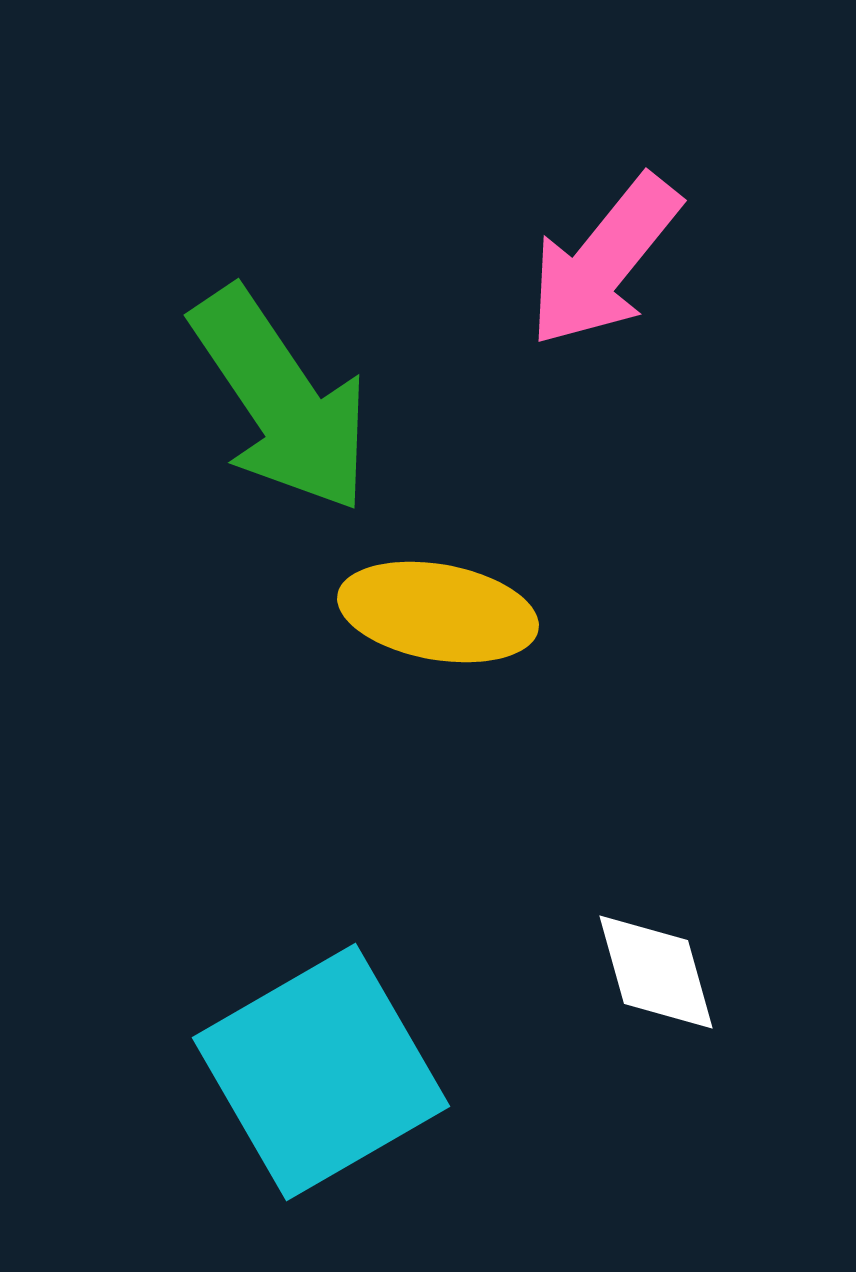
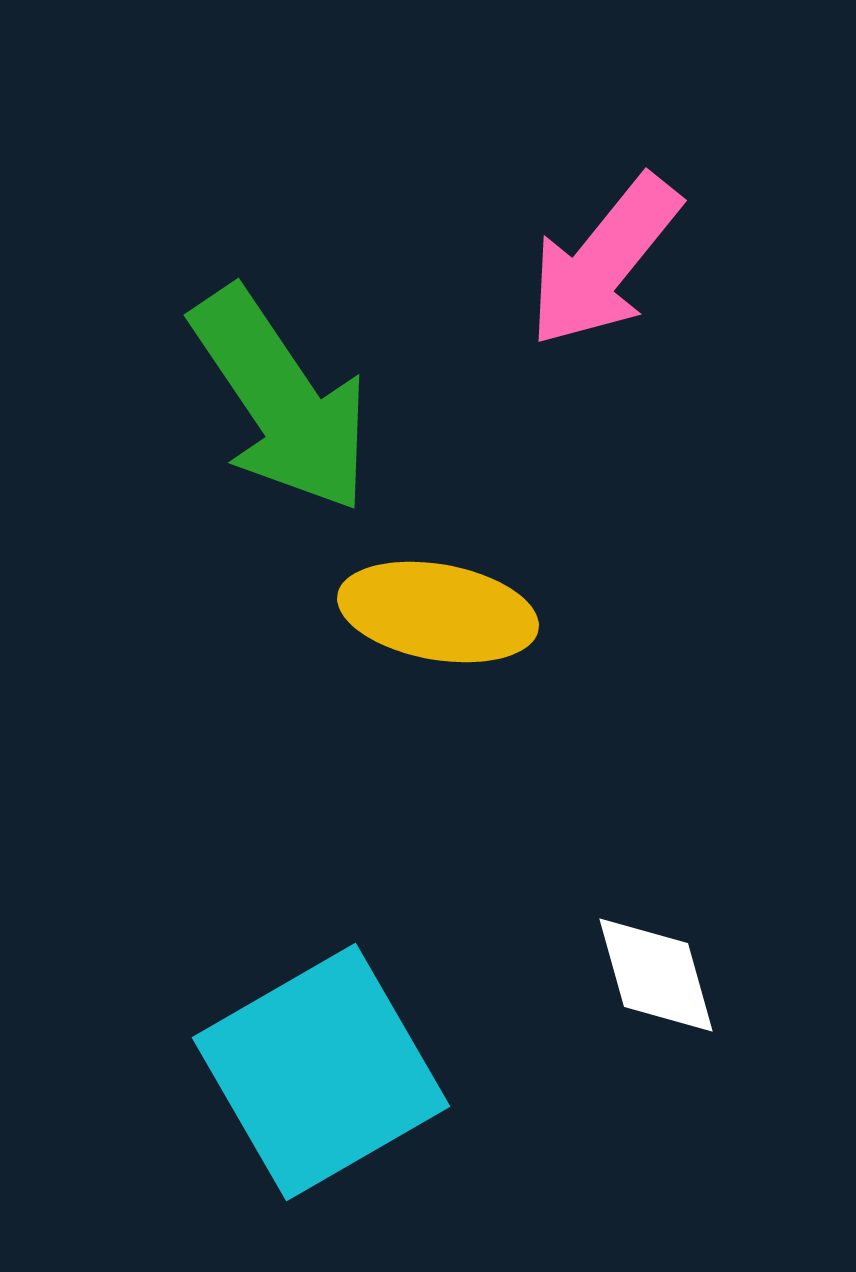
white diamond: moved 3 px down
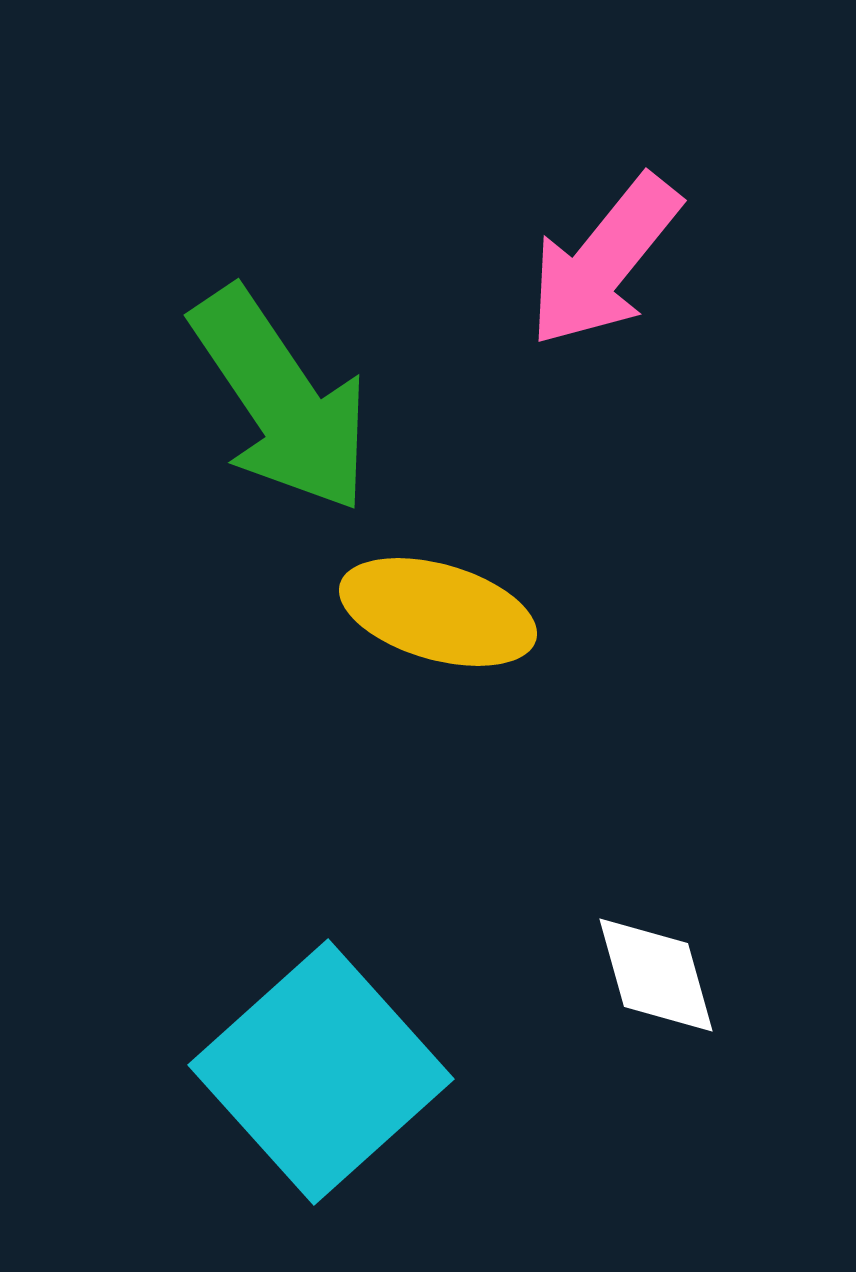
yellow ellipse: rotated 6 degrees clockwise
cyan square: rotated 12 degrees counterclockwise
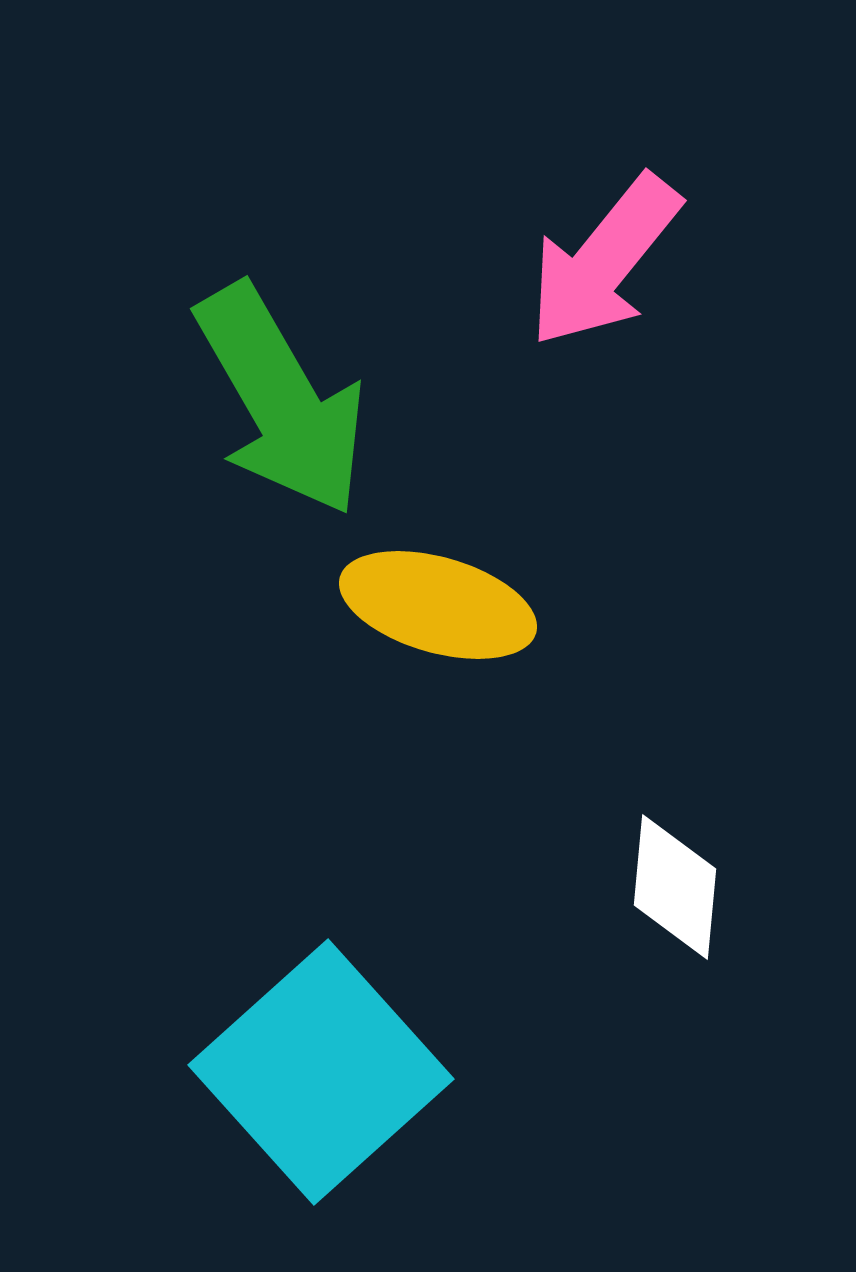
green arrow: rotated 4 degrees clockwise
yellow ellipse: moved 7 px up
white diamond: moved 19 px right, 88 px up; rotated 21 degrees clockwise
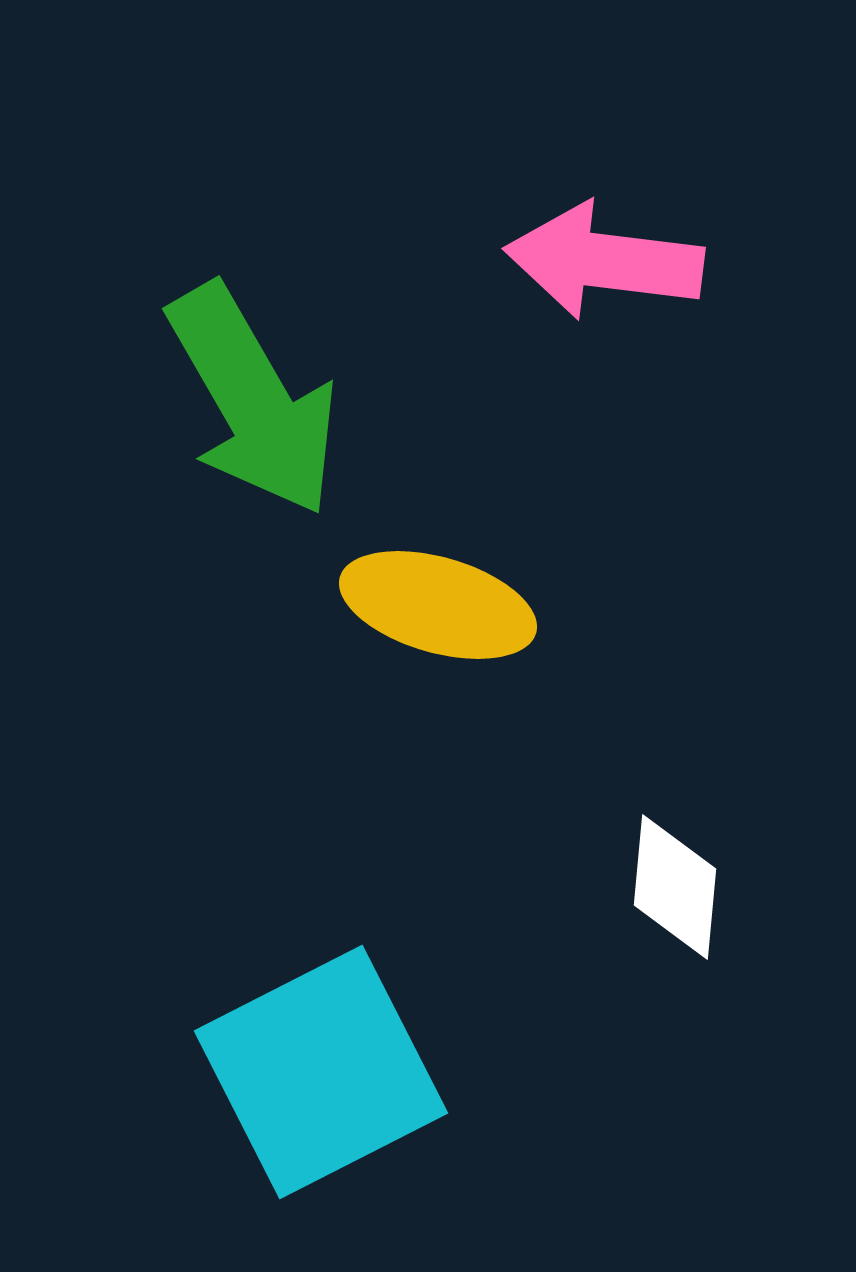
pink arrow: rotated 58 degrees clockwise
green arrow: moved 28 px left
cyan square: rotated 15 degrees clockwise
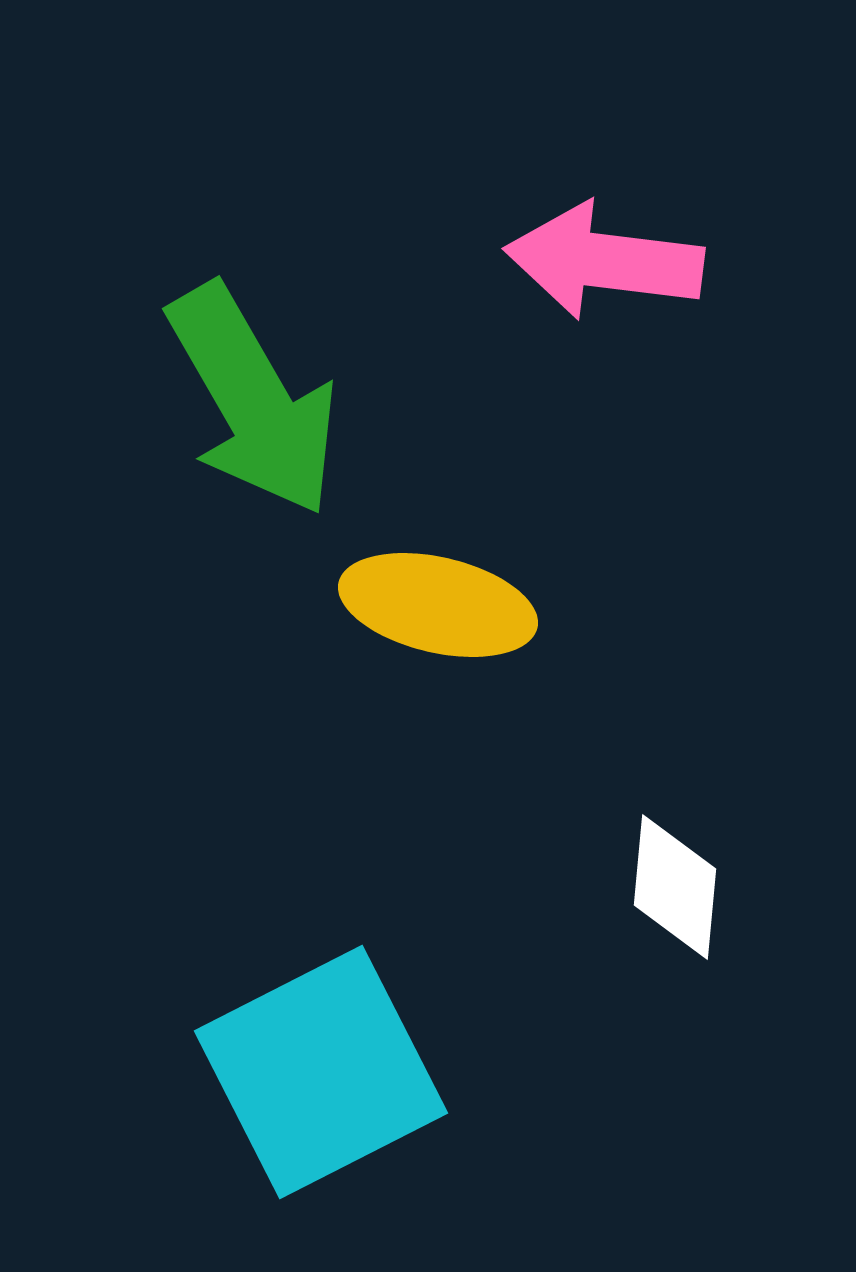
yellow ellipse: rotated 3 degrees counterclockwise
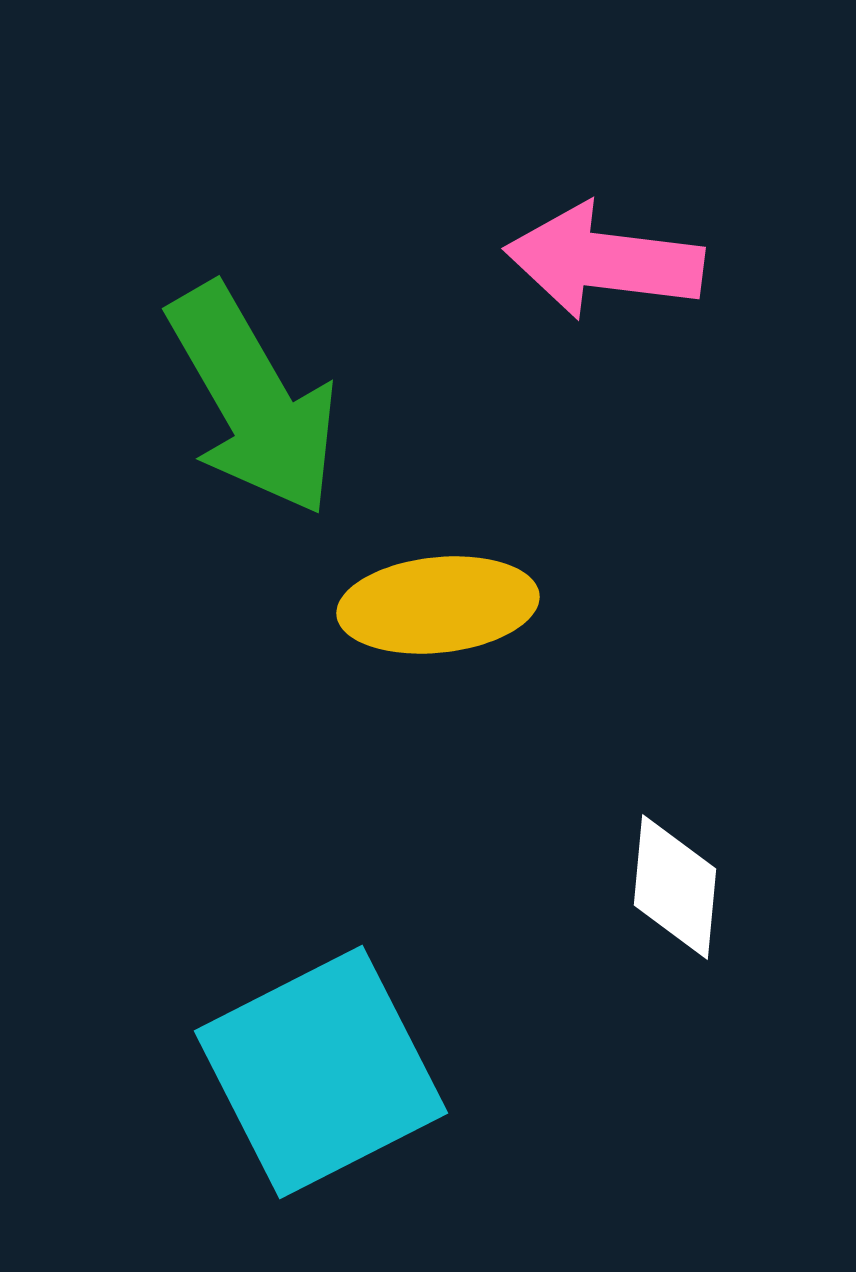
yellow ellipse: rotated 19 degrees counterclockwise
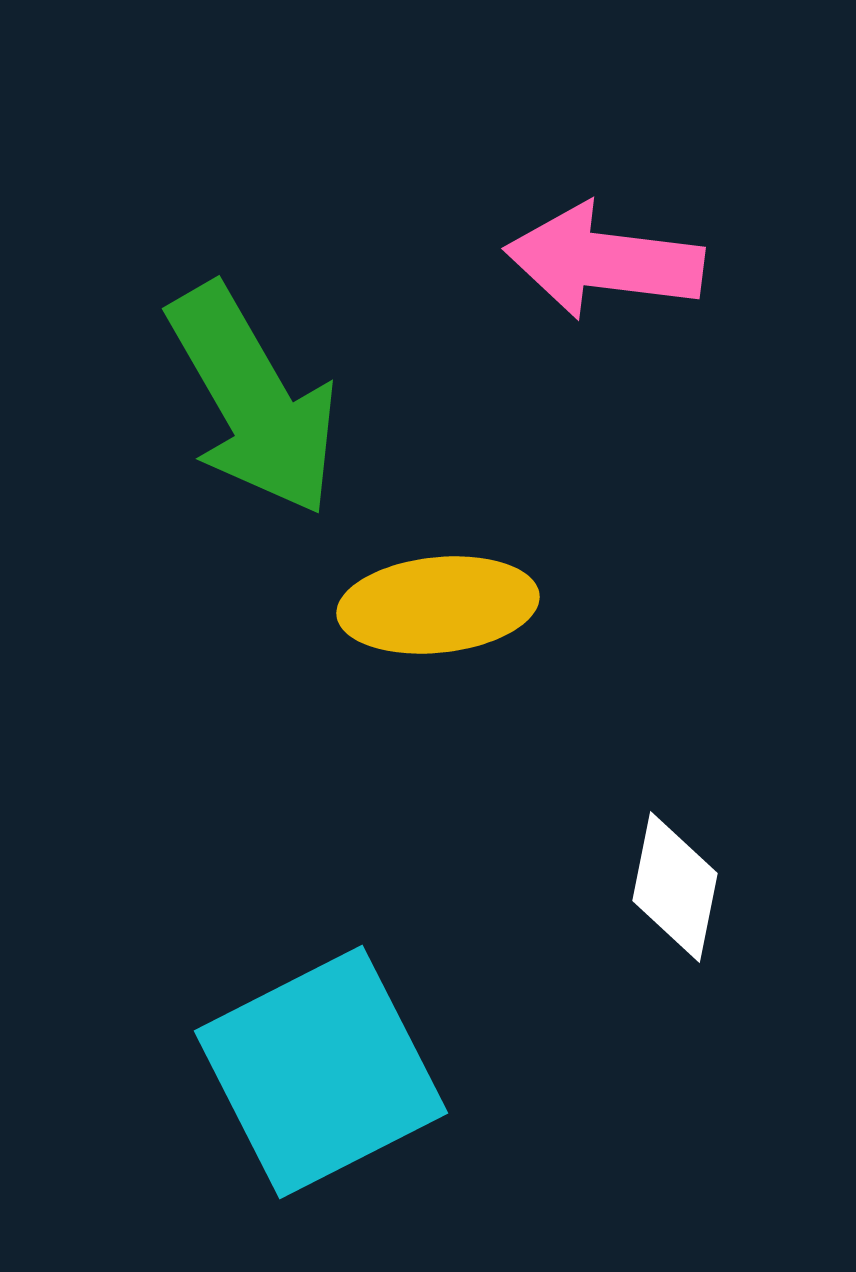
white diamond: rotated 6 degrees clockwise
